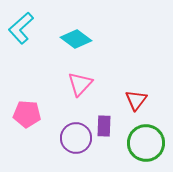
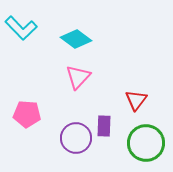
cyan L-shape: rotated 92 degrees counterclockwise
pink triangle: moved 2 px left, 7 px up
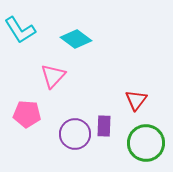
cyan L-shape: moved 1 px left, 2 px down; rotated 12 degrees clockwise
pink triangle: moved 25 px left, 1 px up
purple circle: moved 1 px left, 4 px up
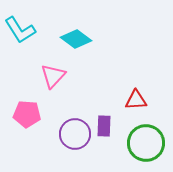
red triangle: rotated 50 degrees clockwise
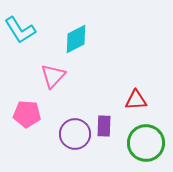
cyan diamond: rotated 64 degrees counterclockwise
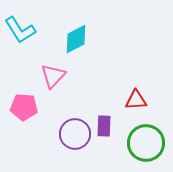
pink pentagon: moved 3 px left, 7 px up
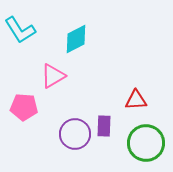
pink triangle: rotated 16 degrees clockwise
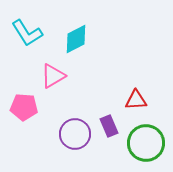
cyan L-shape: moved 7 px right, 3 px down
purple rectangle: moved 5 px right; rotated 25 degrees counterclockwise
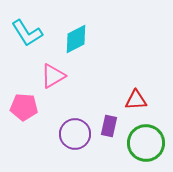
purple rectangle: rotated 35 degrees clockwise
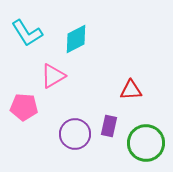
red triangle: moved 5 px left, 10 px up
